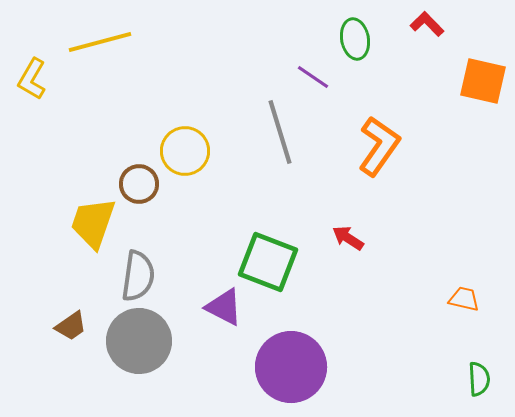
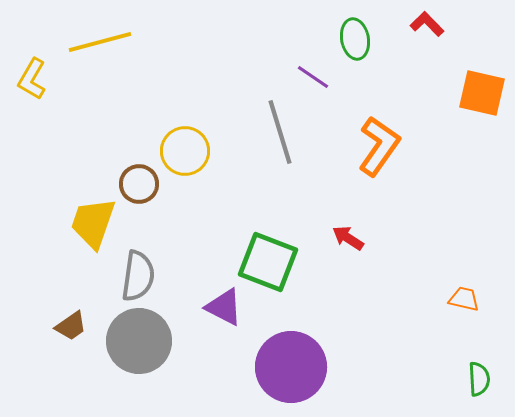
orange square: moved 1 px left, 12 px down
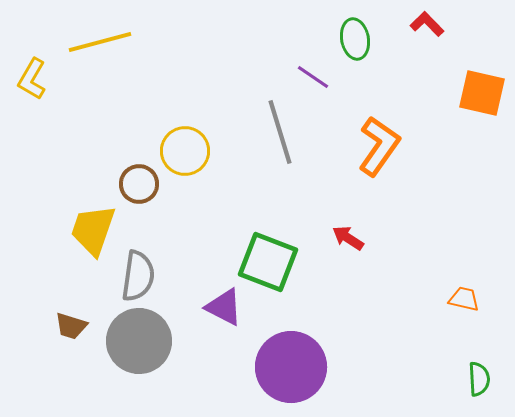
yellow trapezoid: moved 7 px down
brown trapezoid: rotated 52 degrees clockwise
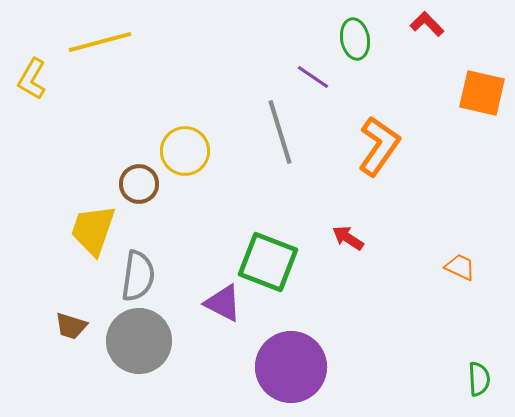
orange trapezoid: moved 4 px left, 32 px up; rotated 12 degrees clockwise
purple triangle: moved 1 px left, 4 px up
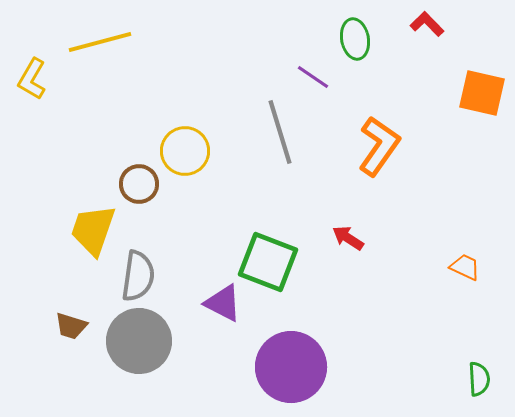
orange trapezoid: moved 5 px right
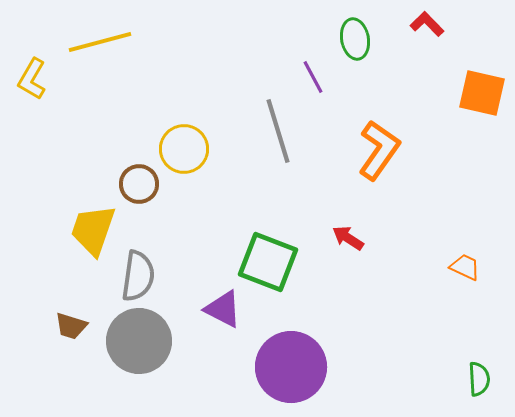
purple line: rotated 28 degrees clockwise
gray line: moved 2 px left, 1 px up
orange L-shape: moved 4 px down
yellow circle: moved 1 px left, 2 px up
purple triangle: moved 6 px down
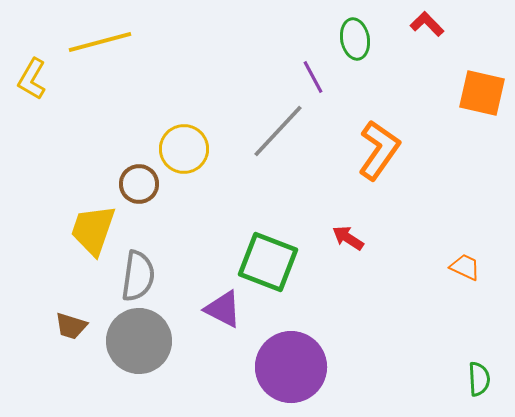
gray line: rotated 60 degrees clockwise
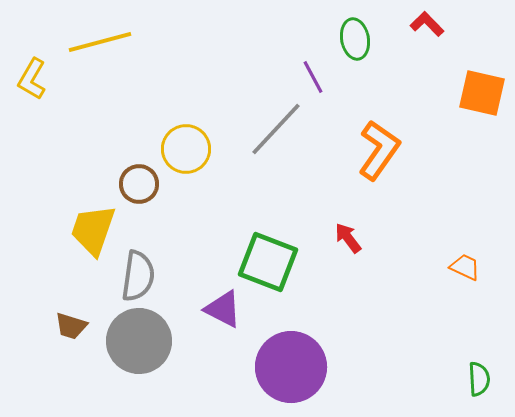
gray line: moved 2 px left, 2 px up
yellow circle: moved 2 px right
red arrow: rotated 20 degrees clockwise
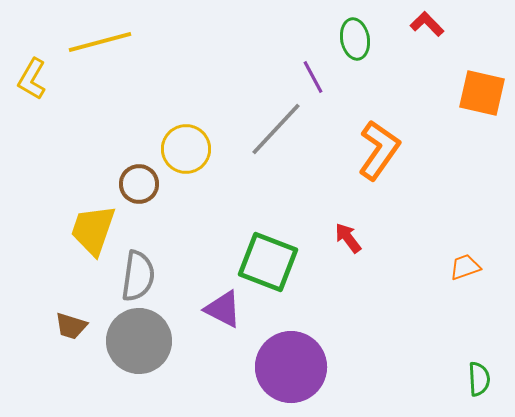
orange trapezoid: rotated 44 degrees counterclockwise
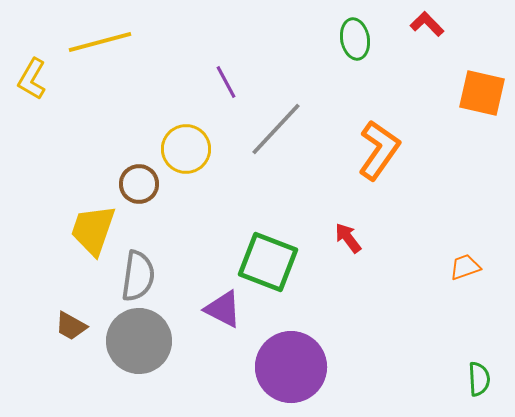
purple line: moved 87 px left, 5 px down
brown trapezoid: rotated 12 degrees clockwise
